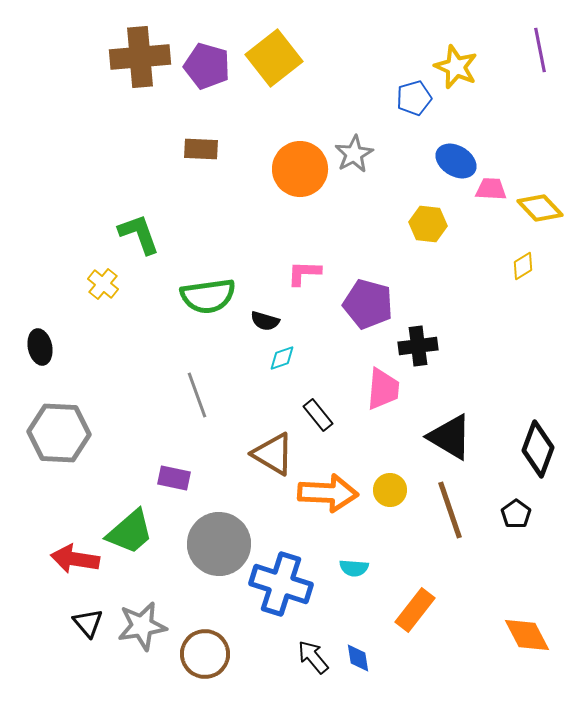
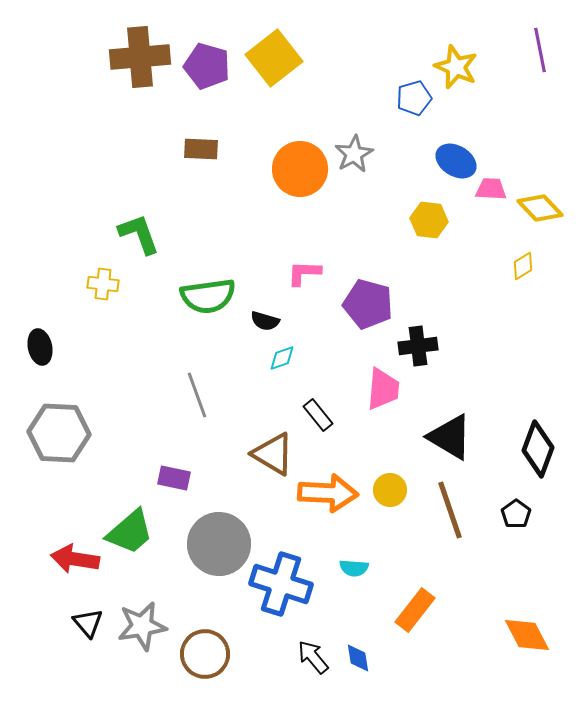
yellow hexagon at (428, 224): moved 1 px right, 4 px up
yellow cross at (103, 284): rotated 32 degrees counterclockwise
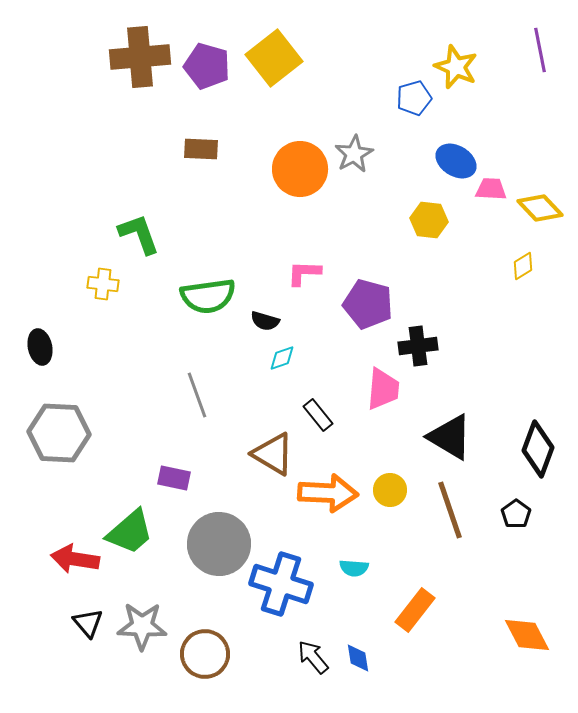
gray star at (142, 626): rotated 12 degrees clockwise
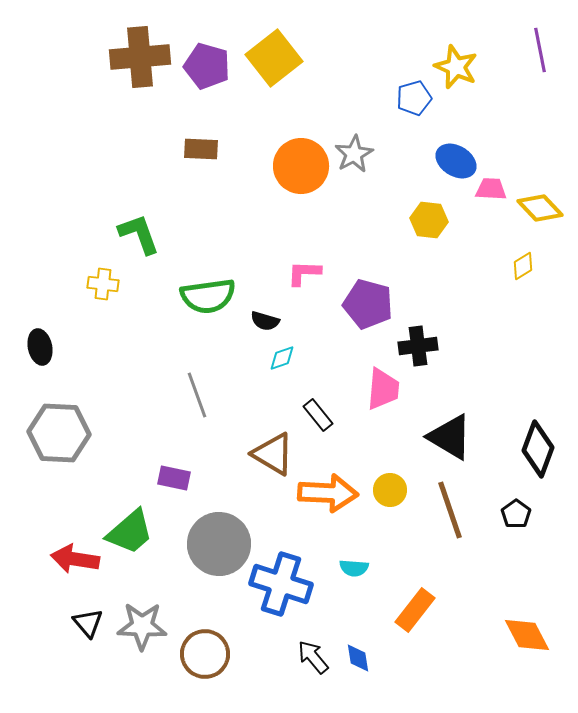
orange circle at (300, 169): moved 1 px right, 3 px up
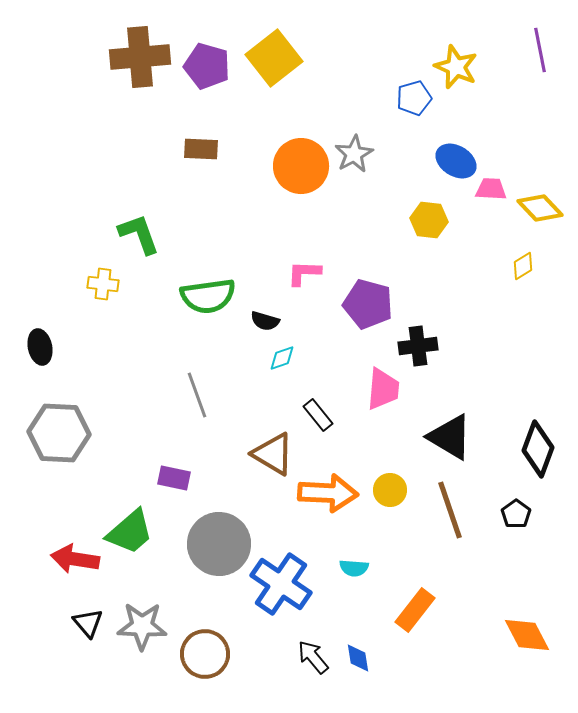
blue cross at (281, 584): rotated 16 degrees clockwise
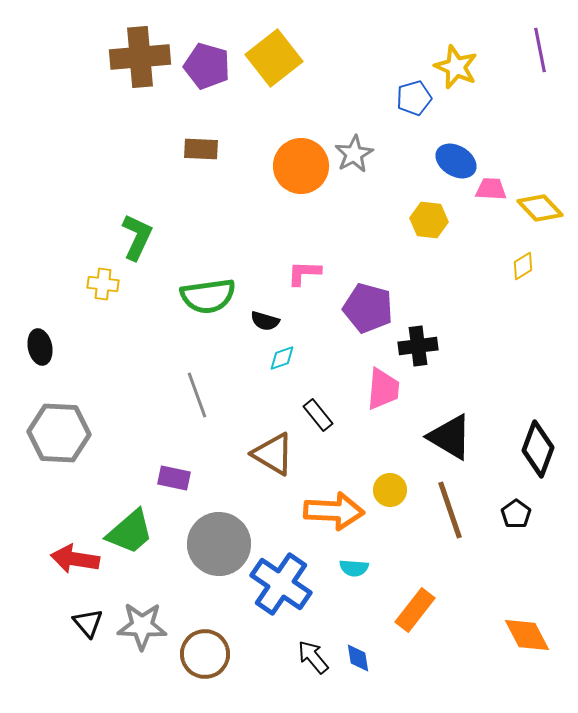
green L-shape at (139, 234): moved 2 px left, 3 px down; rotated 45 degrees clockwise
purple pentagon at (368, 304): moved 4 px down
orange arrow at (328, 493): moved 6 px right, 18 px down
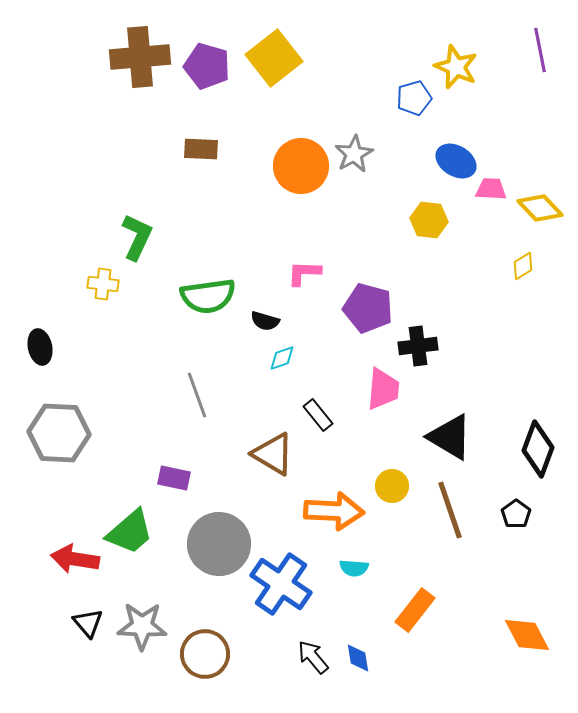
yellow circle at (390, 490): moved 2 px right, 4 px up
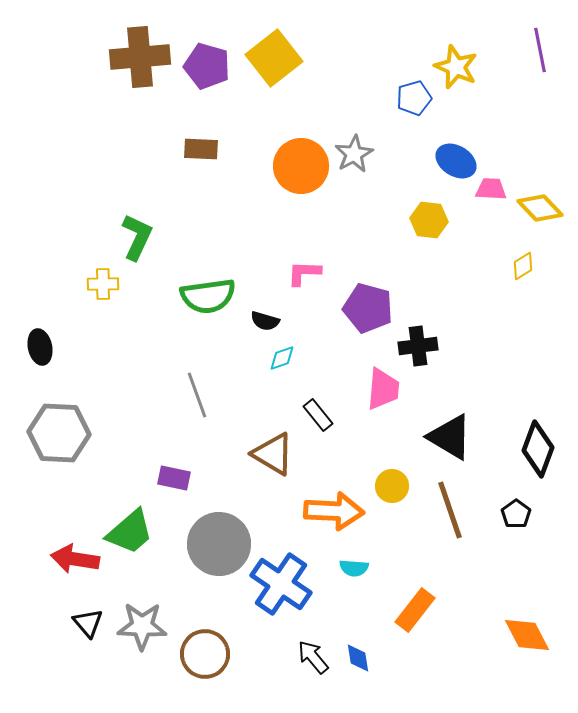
yellow cross at (103, 284): rotated 8 degrees counterclockwise
